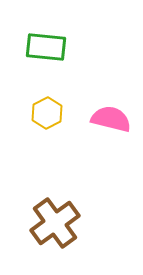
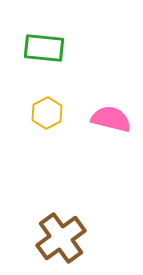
green rectangle: moved 2 px left, 1 px down
brown cross: moved 6 px right, 15 px down
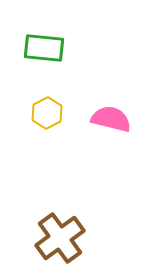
brown cross: moved 1 px left
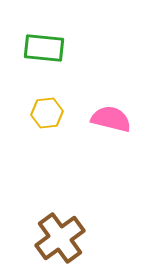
yellow hexagon: rotated 20 degrees clockwise
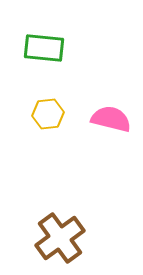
yellow hexagon: moved 1 px right, 1 px down
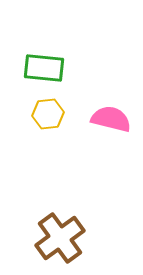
green rectangle: moved 20 px down
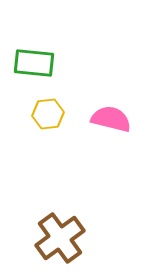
green rectangle: moved 10 px left, 5 px up
